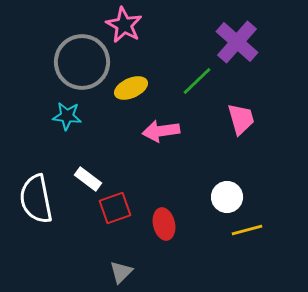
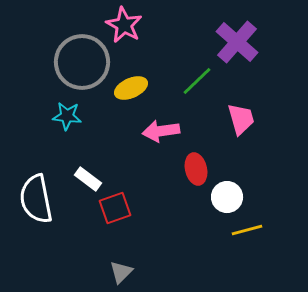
red ellipse: moved 32 px right, 55 px up
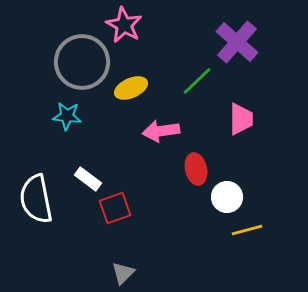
pink trapezoid: rotated 16 degrees clockwise
gray triangle: moved 2 px right, 1 px down
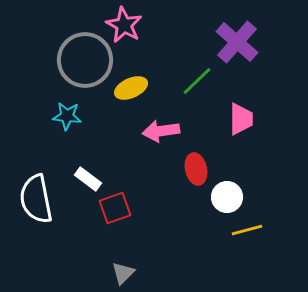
gray circle: moved 3 px right, 2 px up
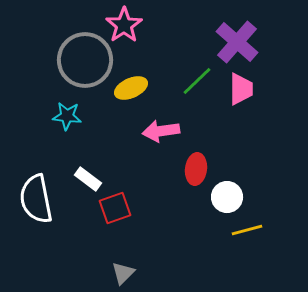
pink star: rotated 9 degrees clockwise
pink trapezoid: moved 30 px up
red ellipse: rotated 20 degrees clockwise
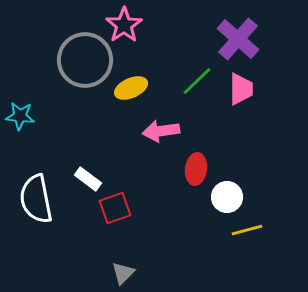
purple cross: moved 1 px right, 3 px up
cyan star: moved 47 px left
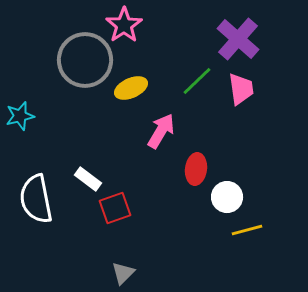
pink trapezoid: rotated 8 degrees counterclockwise
cyan star: rotated 20 degrees counterclockwise
pink arrow: rotated 129 degrees clockwise
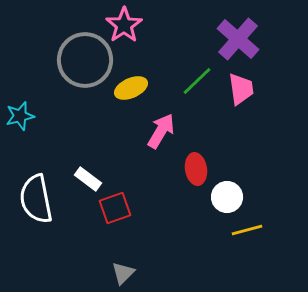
red ellipse: rotated 16 degrees counterclockwise
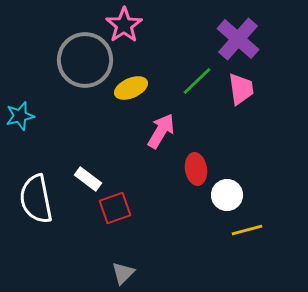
white circle: moved 2 px up
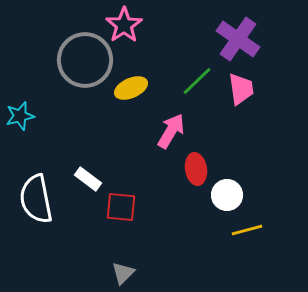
purple cross: rotated 6 degrees counterclockwise
pink arrow: moved 10 px right
red square: moved 6 px right, 1 px up; rotated 24 degrees clockwise
